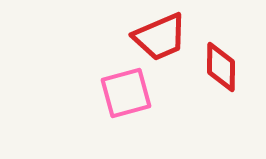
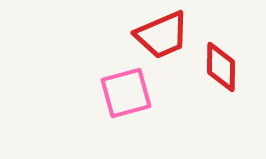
red trapezoid: moved 2 px right, 2 px up
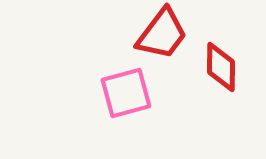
red trapezoid: moved 1 px up; rotated 30 degrees counterclockwise
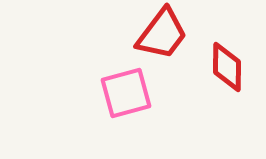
red diamond: moved 6 px right
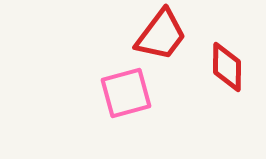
red trapezoid: moved 1 px left, 1 px down
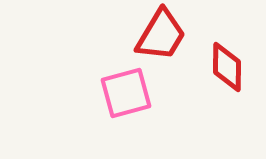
red trapezoid: rotated 6 degrees counterclockwise
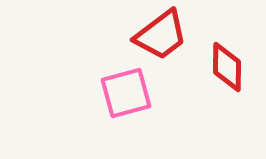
red trapezoid: rotated 22 degrees clockwise
